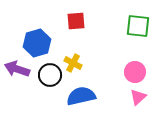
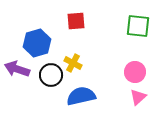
black circle: moved 1 px right
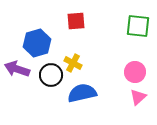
blue semicircle: moved 1 px right, 3 px up
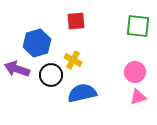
yellow cross: moved 3 px up
pink triangle: rotated 24 degrees clockwise
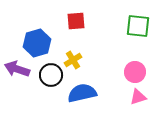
yellow cross: rotated 30 degrees clockwise
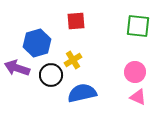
purple arrow: moved 1 px up
pink triangle: rotated 42 degrees clockwise
